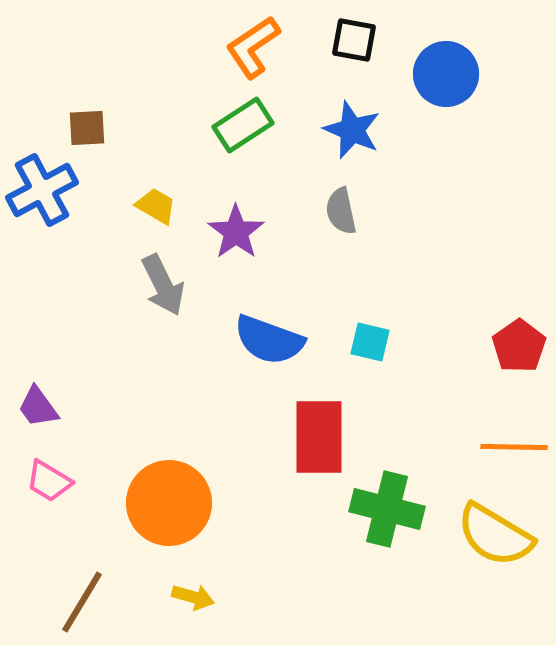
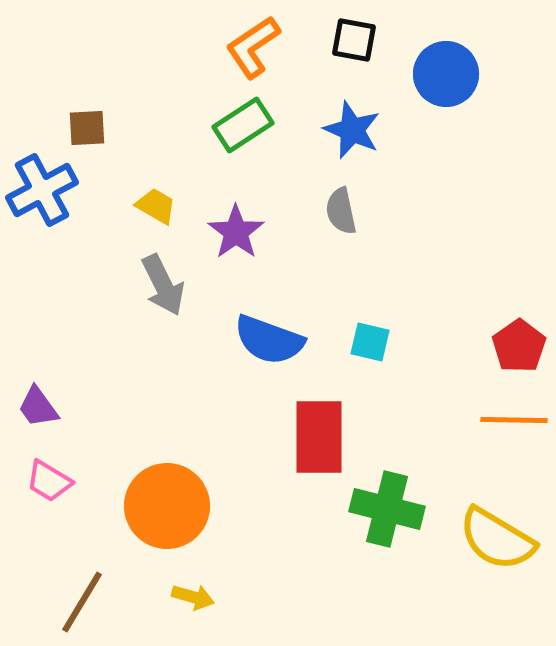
orange line: moved 27 px up
orange circle: moved 2 px left, 3 px down
yellow semicircle: moved 2 px right, 4 px down
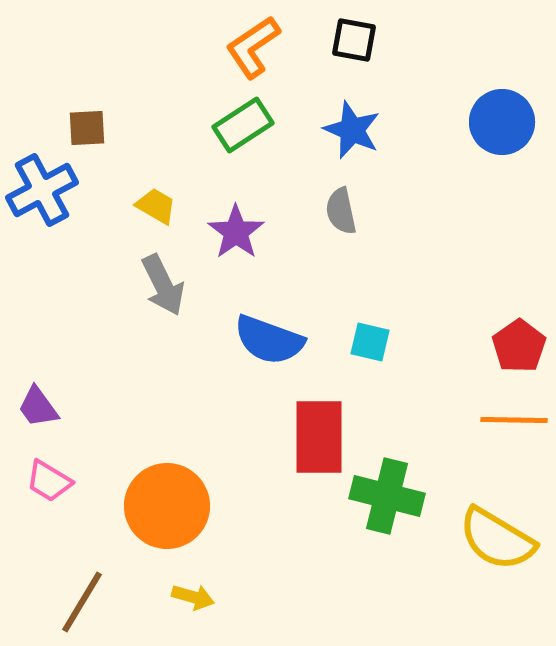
blue circle: moved 56 px right, 48 px down
green cross: moved 13 px up
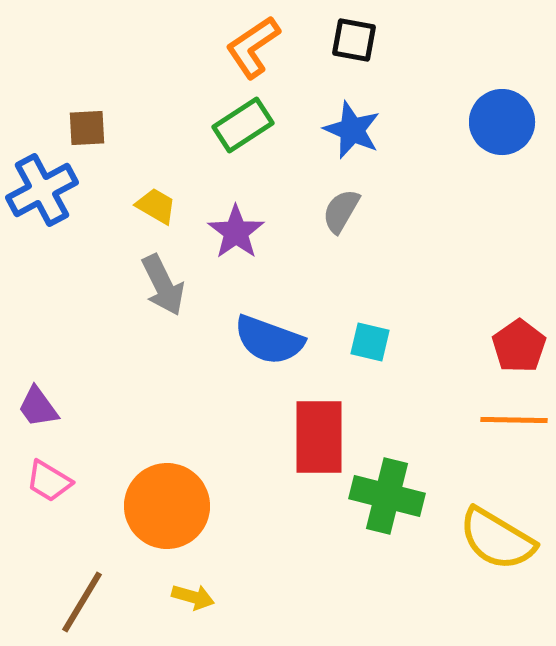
gray semicircle: rotated 42 degrees clockwise
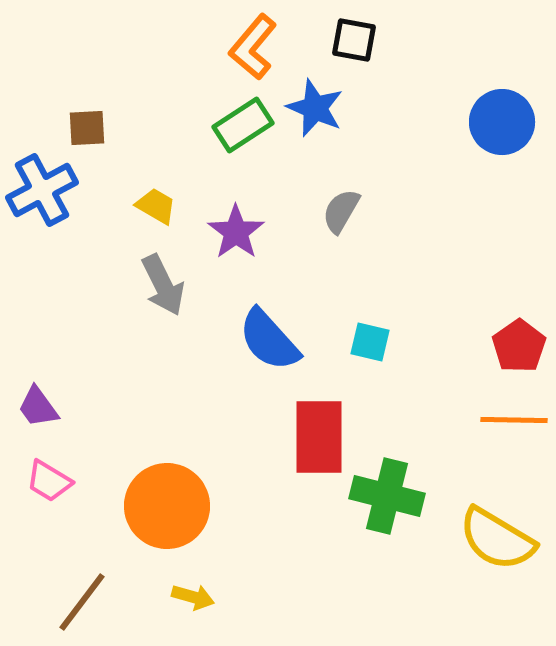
orange L-shape: rotated 16 degrees counterclockwise
blue star: moved 37 px left, 22 px up
blue semicircle: rotated 28 degrees clockwise
brown line: rotated 6 degrees clockwise
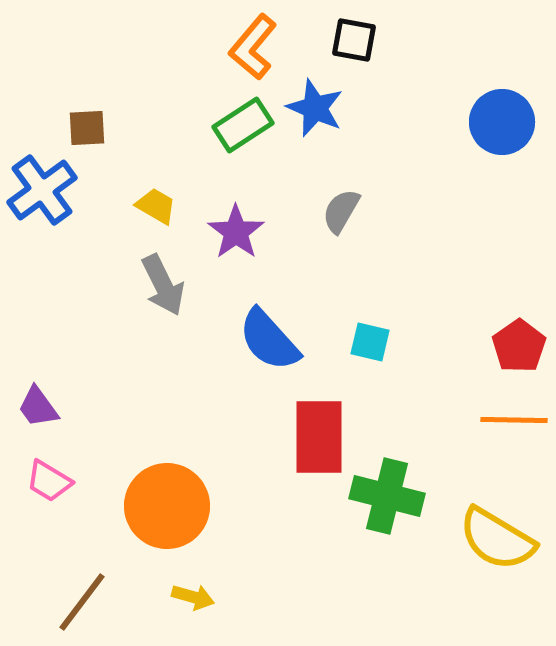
blue cross: rotated 8 degrees counterclockwise
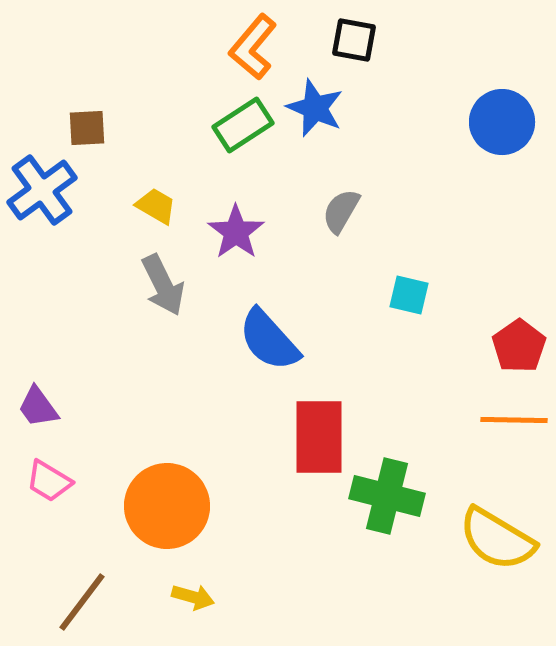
cyan square: moved 39 px right, 47 px up
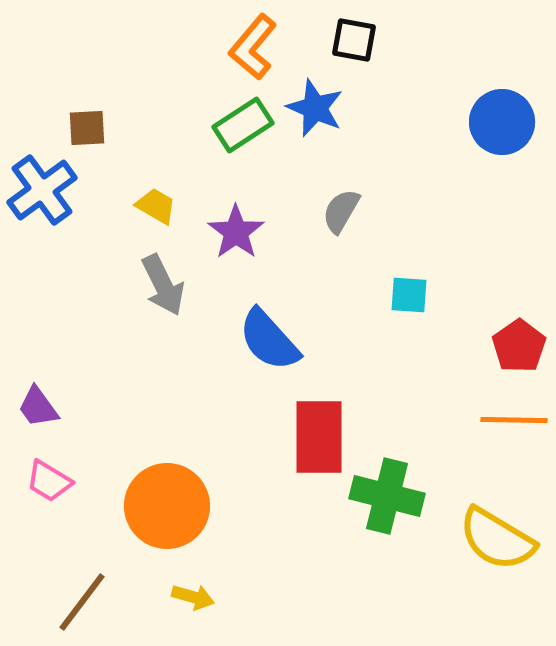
cyan square: rotated 9 degrees counterclockwise
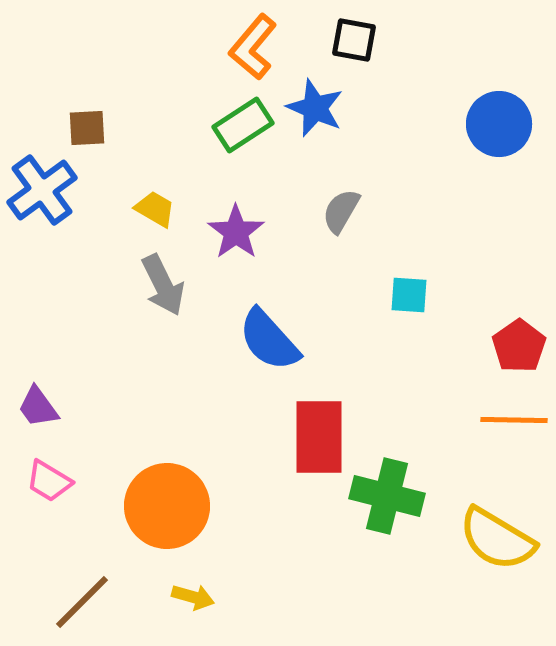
blue circle: moved 3 px left, 2 px down
yellow trapezoid: moved 1 px left, 3 px down
brown line: rotated 8 degrees clockwise
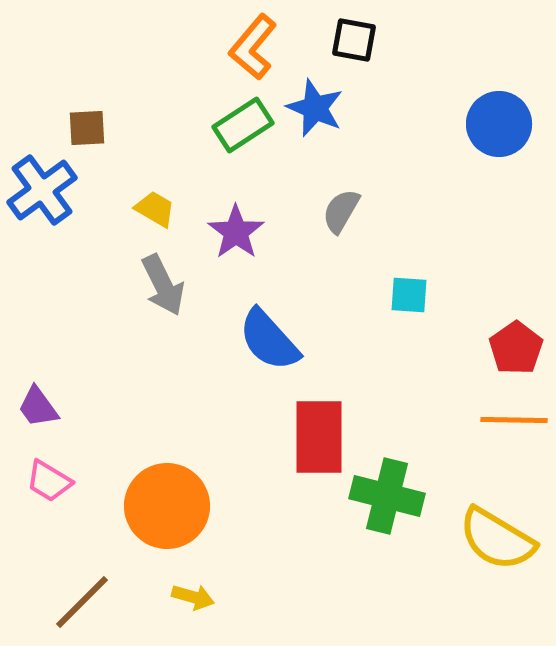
red pentagon: moved 3 px left, 2 px down
